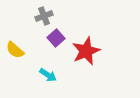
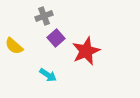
yellow semicircle: moved 1 px left, 4 px up
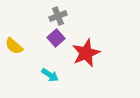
gray cross: moved 14 px right
red star: moved 2 px down
cyan arrow: moved 2 px right
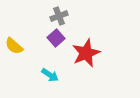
gray cross: moved 1 px right
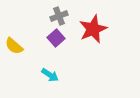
red star: moved 7 px right, 24 px up
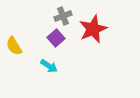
gray cross: moved 4 px right
yellow semicircle: rotated 18 degrees clockwise
cyan arrow: moved 1 px left, 9 px up
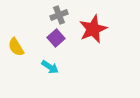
gray cross: moved 4 px left, 1 px up
yellow semicircle: moved 2 px right, 1 px down
cyan arrow: moved 1 px right, 1 px down
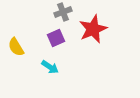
gray cross: moved 4 px right, 3 px up
purple square: rotated 18 degrees clockwise
